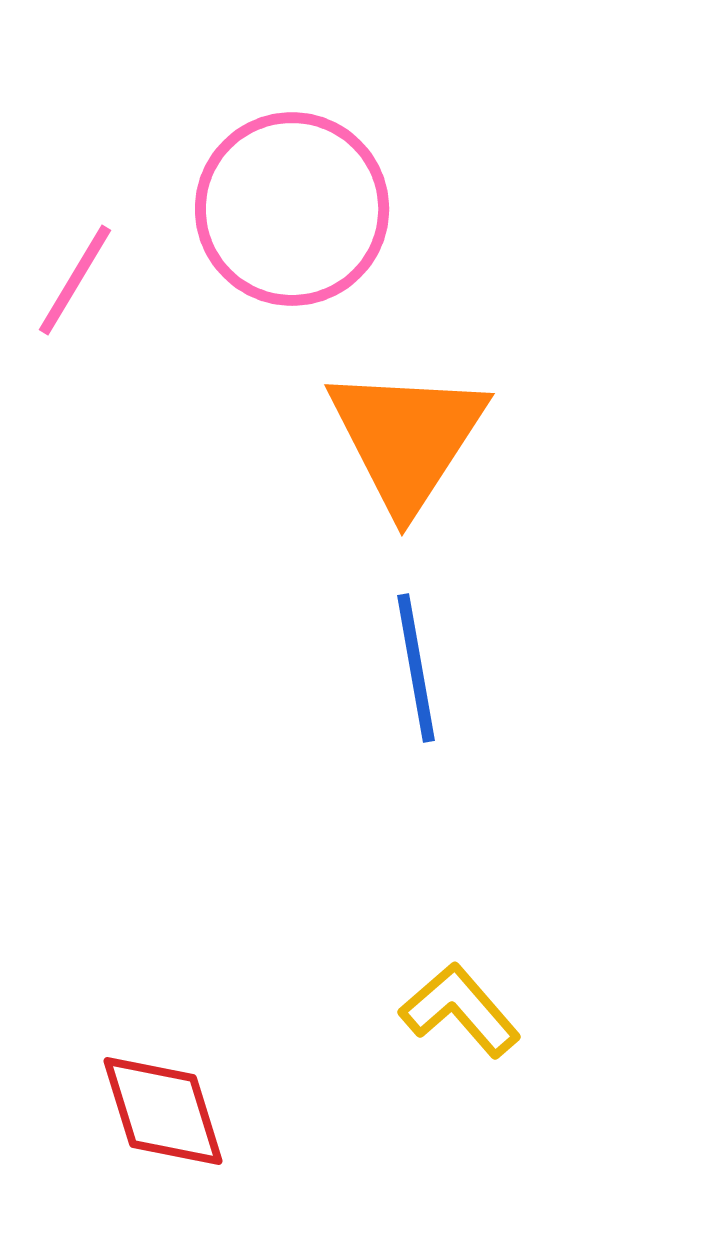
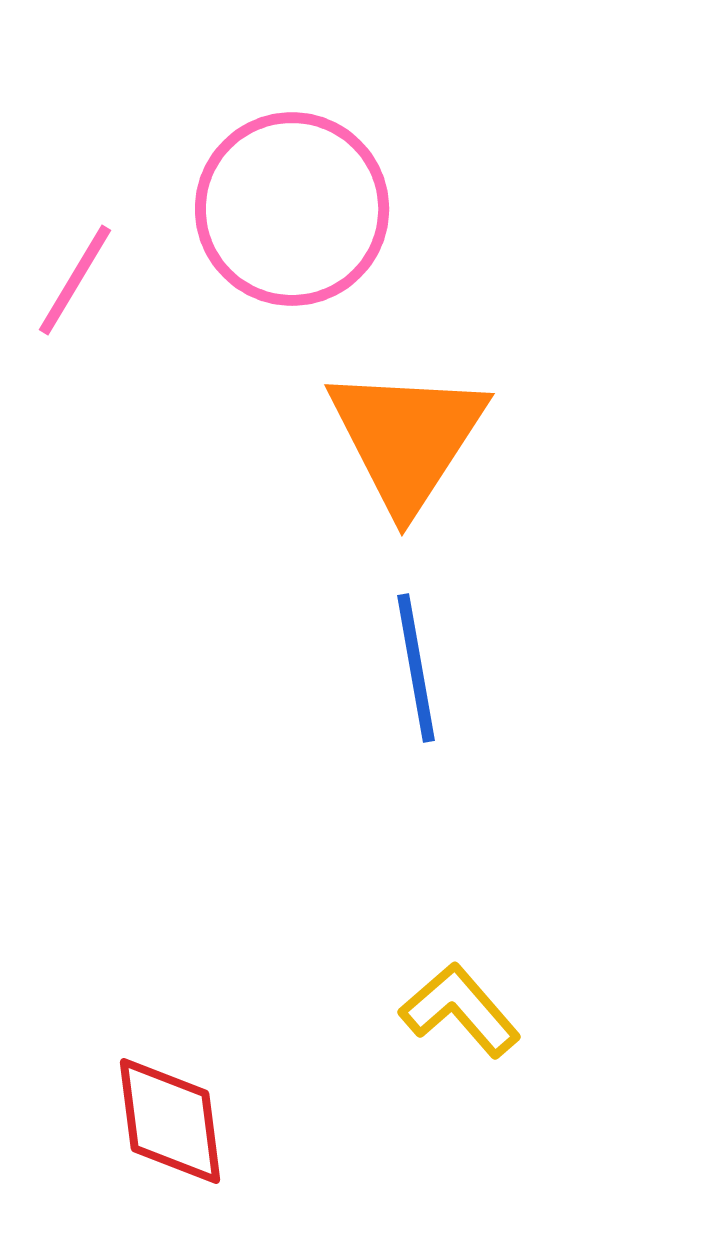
red diamond: moved 7 px right, 10 px down; rotated 10 degrees clockwise
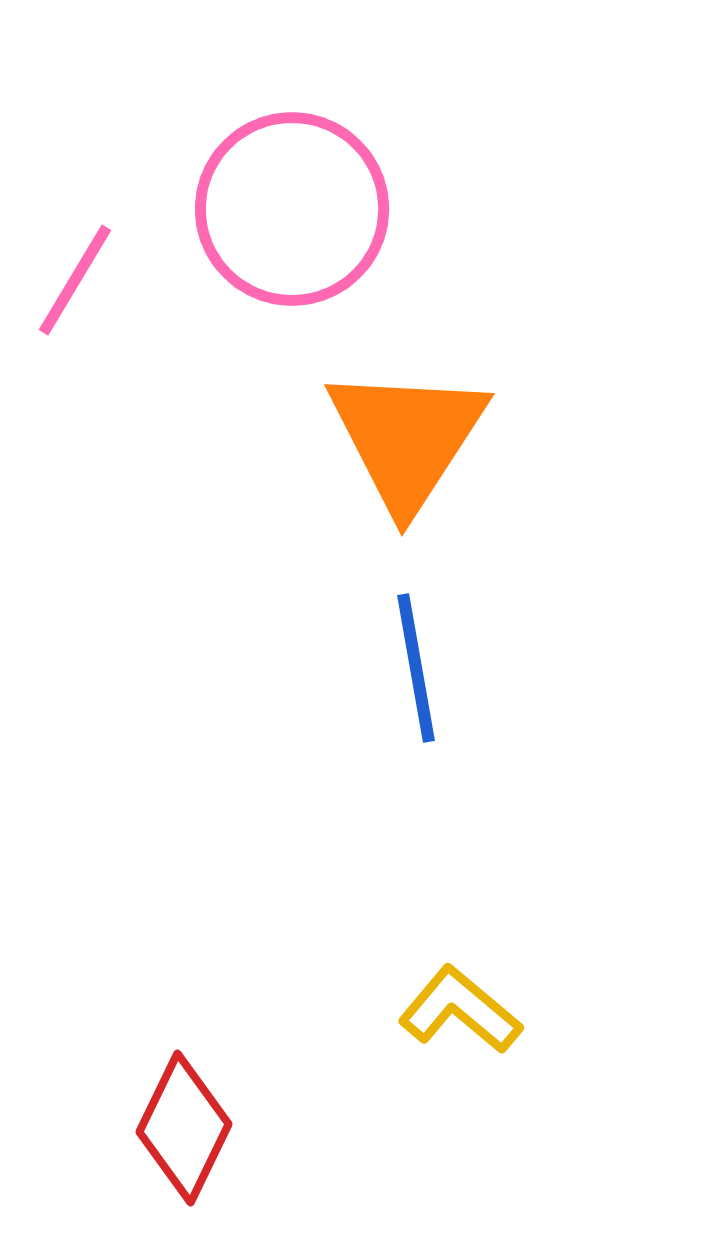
yellow L-shape: rotated 9 degrees counterclockwise
red diamond: moved 14 px right, 7 px down; rotated 33 degrees clockwise
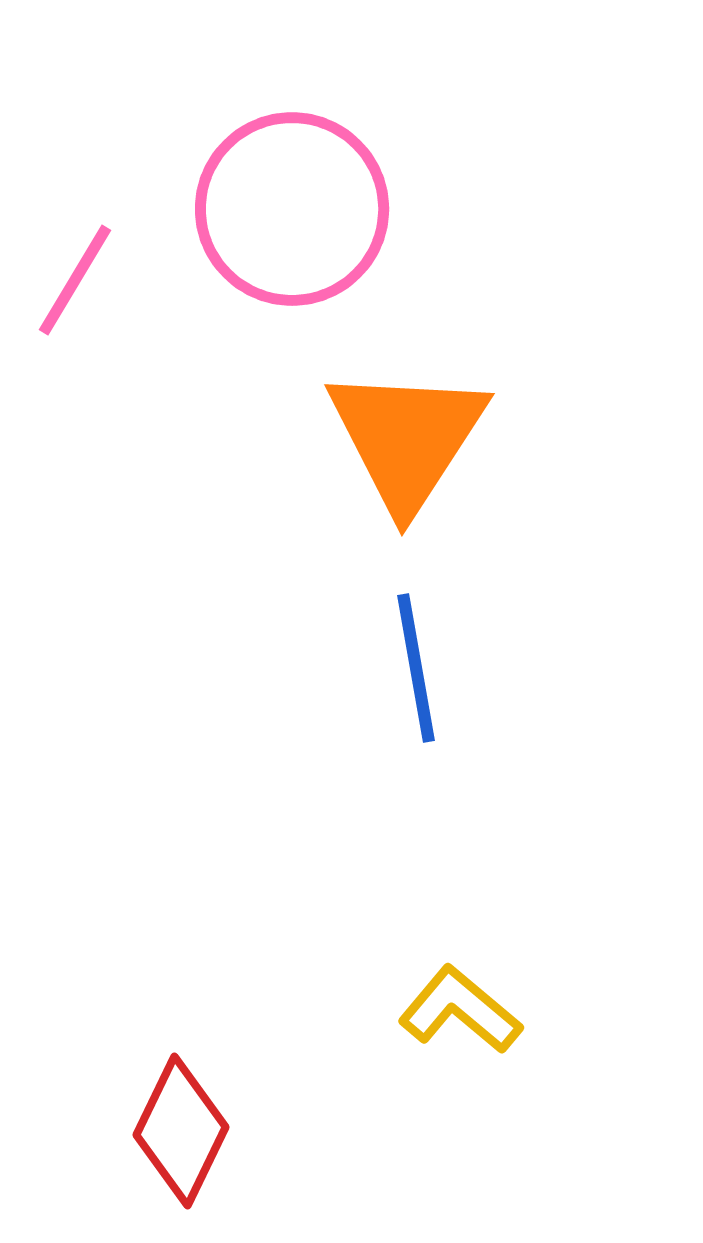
red diamond: moved 3 px left, 3 px down
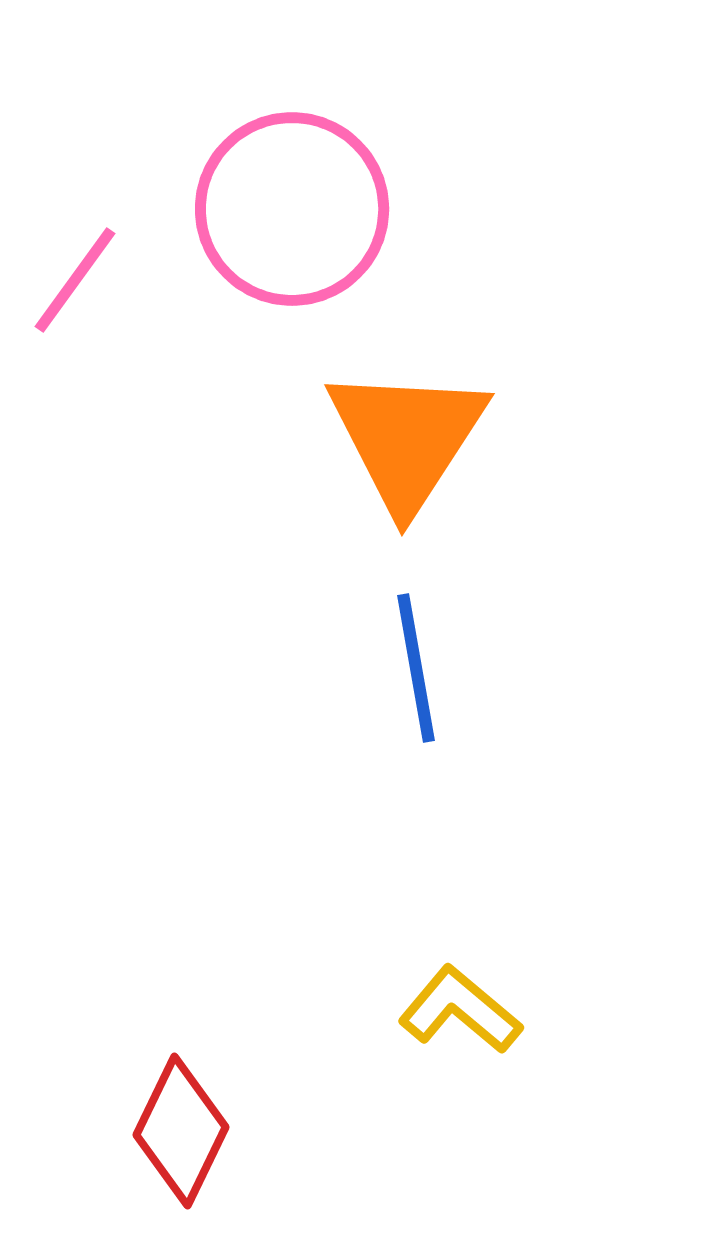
pink line: rotated 5 degrees clockwise
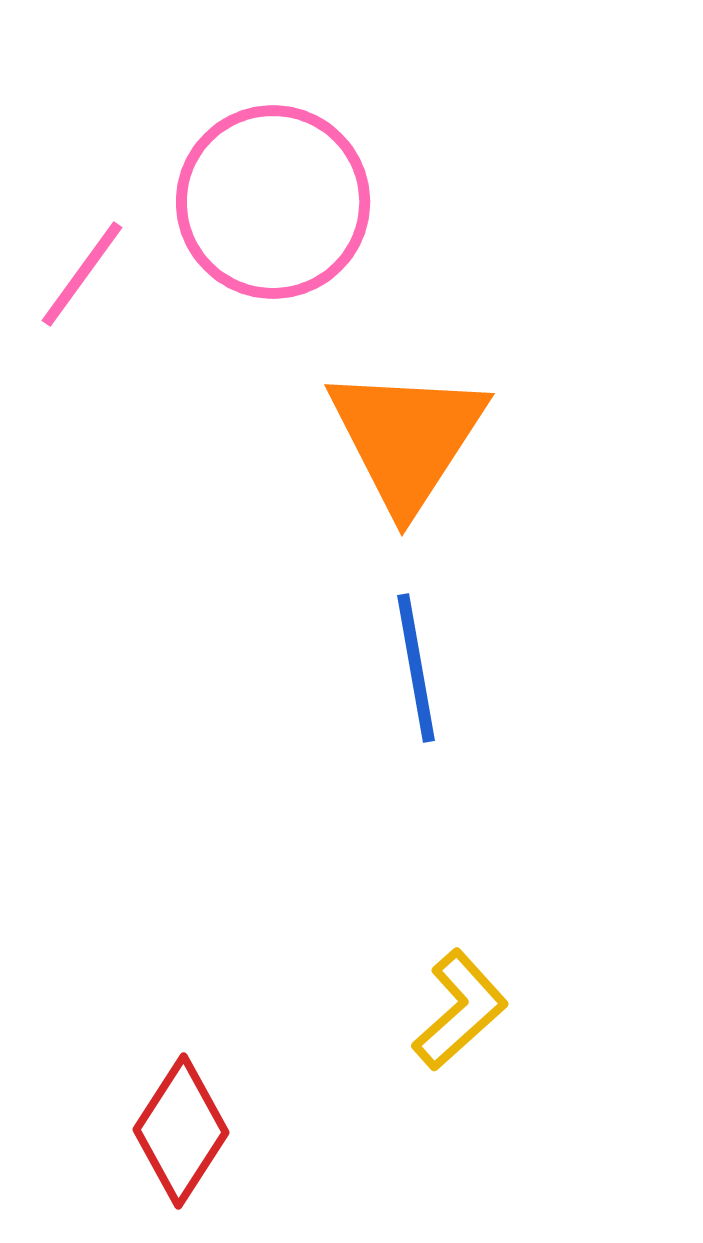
pink circle: moved 19 px left, 7 px up
pink line: moved 7 px right, 6 px up
yellow L-shape: rotated 98 degrees clockwise
red diamond: rotated 7 degrees clockwise
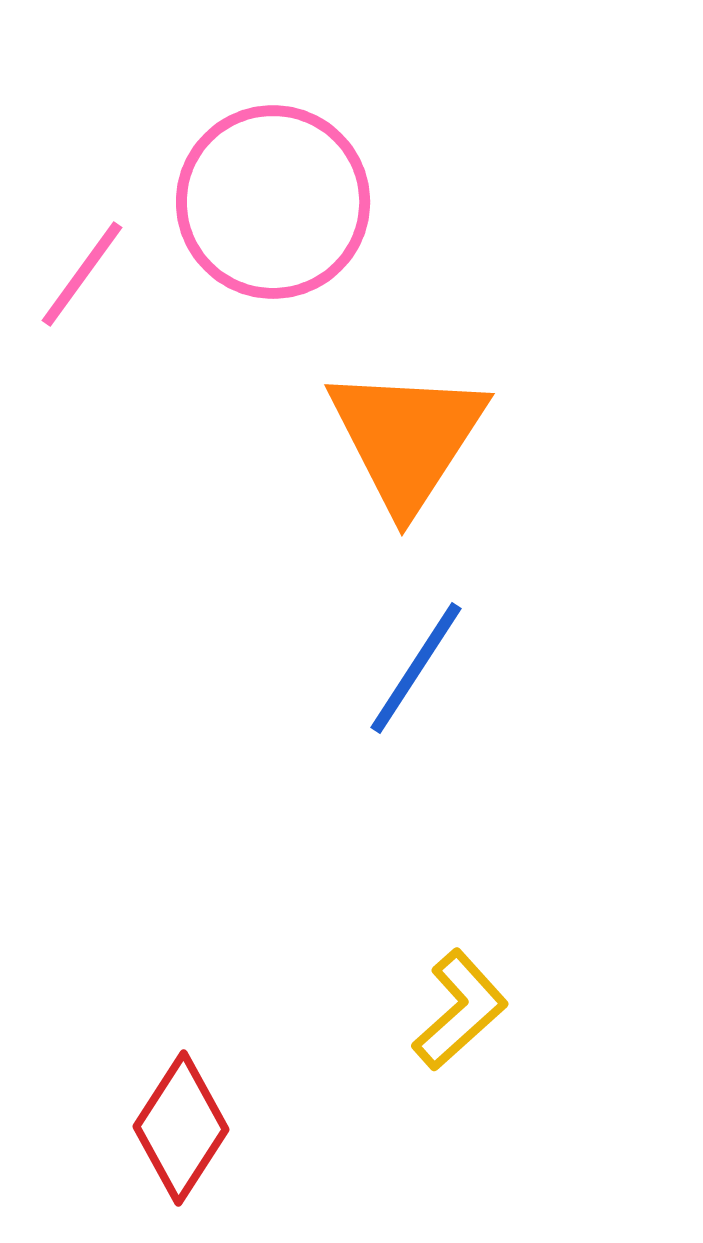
blue line: rotated 43 degrees clockwise
red diamond: moved 3 px up
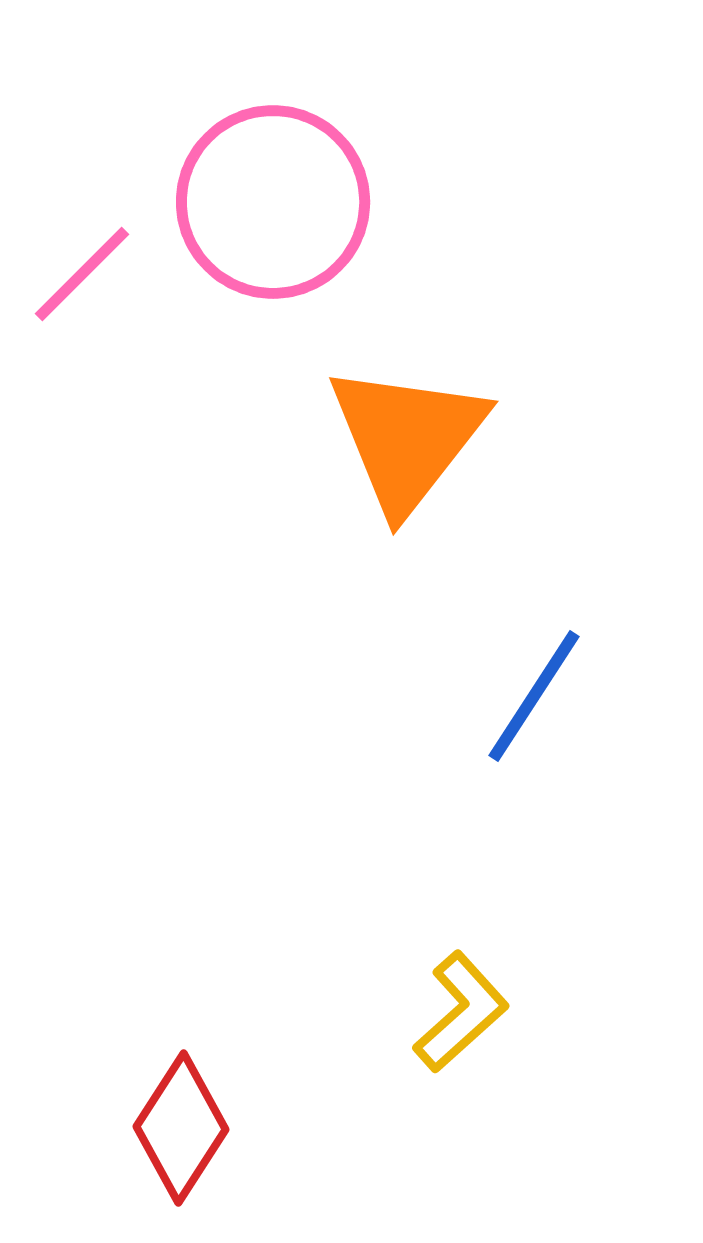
pink line: rotated 9 degrees clockwise
orange triangle: rotated 5 degrees clockwise
blue line: moved 118 px right, 28 px down
yellow L-shape: moved 1 px right, 2 px down
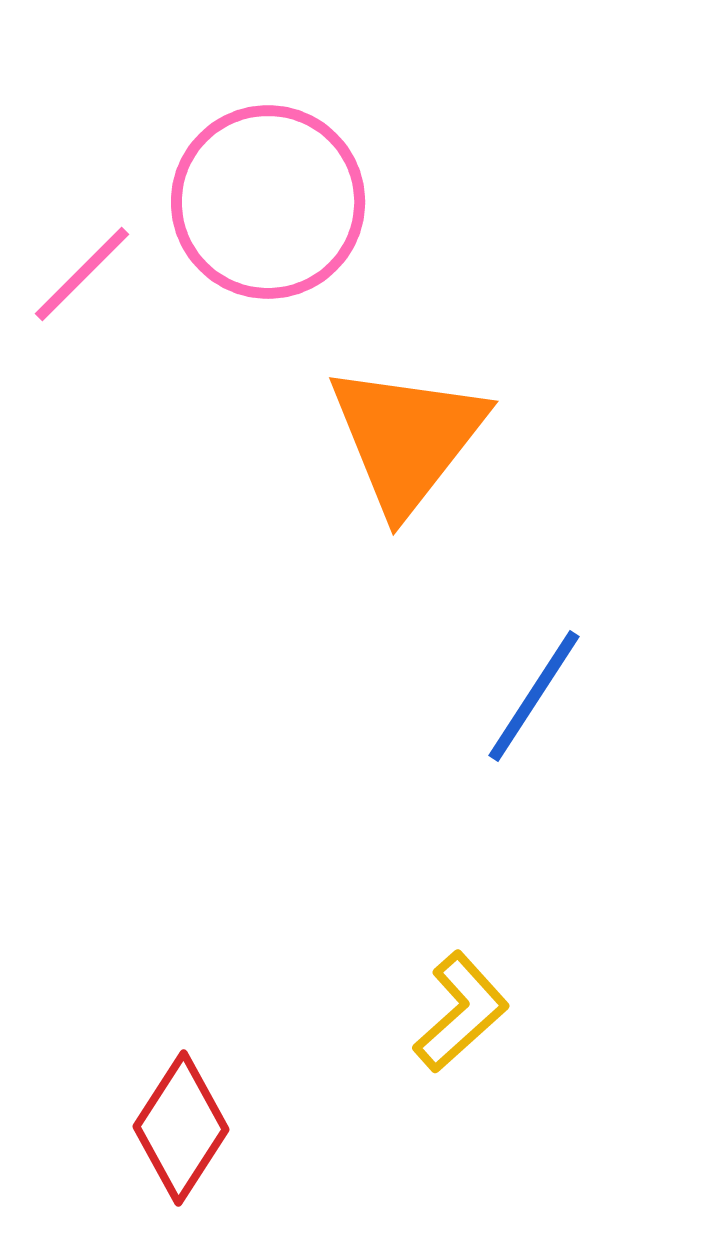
pink circle: moved 5 px left
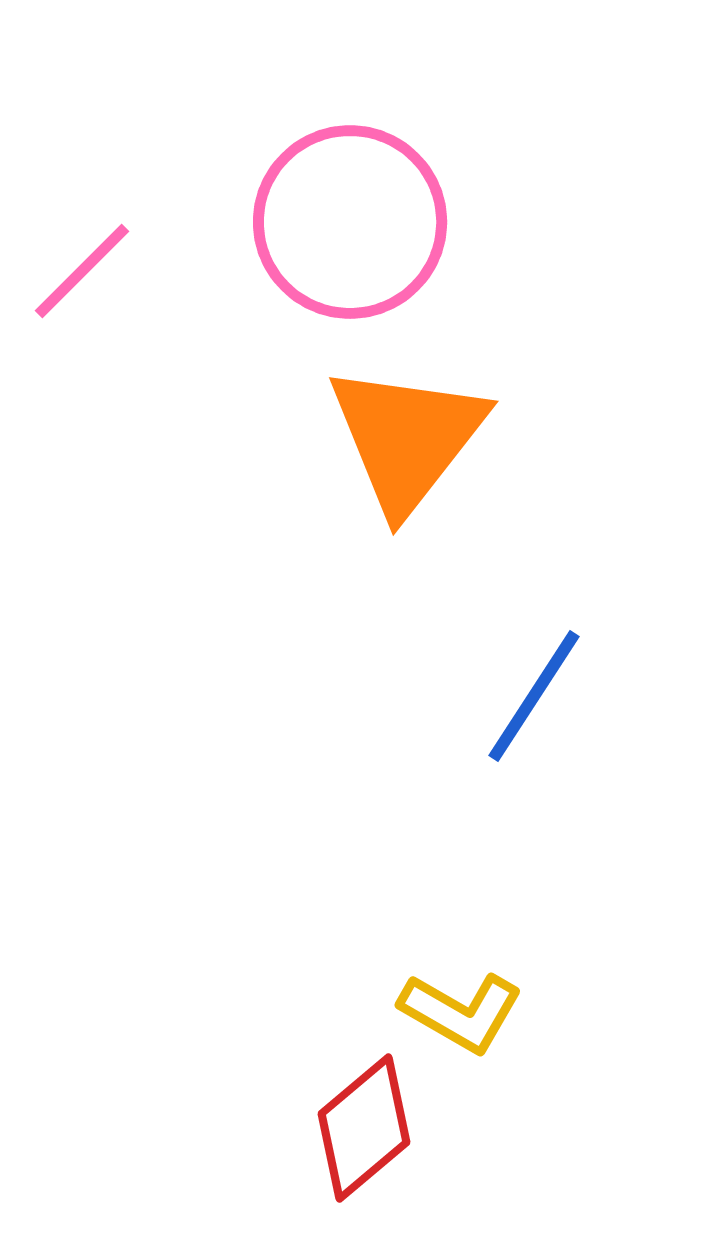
pink circle: moved 82 px right, 20 px down
pink line: moved 3 px up
yellow L-shape: rotated 72 degrees clockwise
red diamond: moved 183 px right; rotated 17 degrees clockwise
